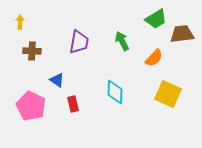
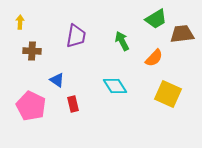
purple trapezoid: moved 3 px left, 6 px up
cyan diamond: moved 6 px up; rotated 35 degrees counterclockwise
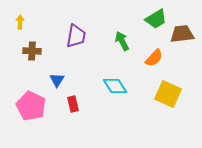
blue triangle: rotated 28 degrees clockwise
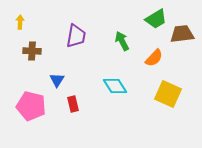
pink pentagon: rotated 12 degrees counterclockwise
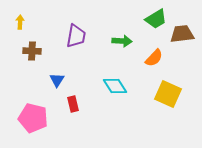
green arrow: rotated 120 degrees clockwise
pink pentagon: moved 2 px right, 12 px down
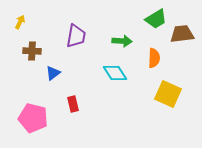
yellow arrow: rotated 24 degrees clockwise
orange semicircle: rotated 42 degrees counterclockwise
blue triangle: moved 4 px left, 7 px up; rotated 21 degrees clockwise
cyan diamond: moved 13 px up
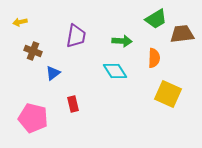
yellow arrow: rotated 128 degrees counterclockwise
brown cross: moved 1 px right; rotated 18 degrees clockwise
cyan diamond: moved 2 px up
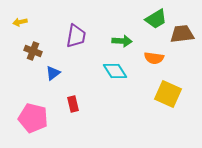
orange semicircle: rotated 96 degrees clockwise
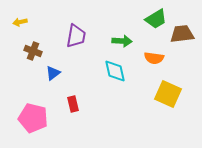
cyan diamond: rotated 20 degrees clockwise
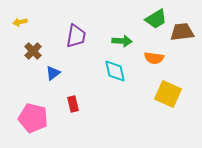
brown trapezoid: moved 2 px up
brown cross: rotated 24 degrees clockwise
